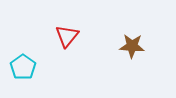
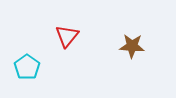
cyan pentagon: moved 4 px right
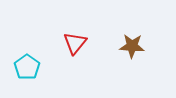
red triangle: moved 8 px right, 7 px down
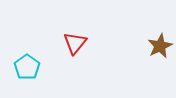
brown star: moved 28 px right; rotated 30 degrees counterclockwise
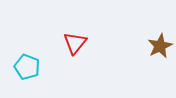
cyan pentagon: rotated 15 degrees counterclockwise
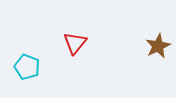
brown star: moved 2 px left
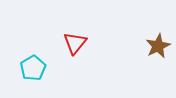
cyan pentagon: moved 6 px right, 1 px down; rotated 20 degrees clockwise
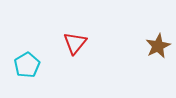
cyan pentagon: moved 6 px left, 3 px up
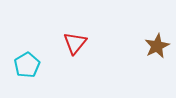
brown star: moved 1 px left
